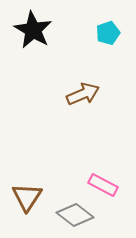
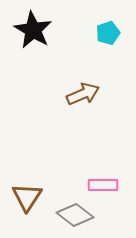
pink rectangle: rotated 28 degrees counterclockwise
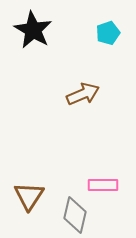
brown triangle: moved 2 px right, 1 px up
gray diamond: rotated 66 degrees clockwise
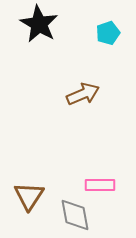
black star: moved 6 px right, 6 px up
pink rectangle: moved 3 px left
gray diamond: rotated 24 degrees counterclockwise
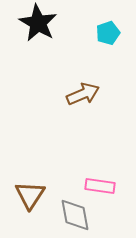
black star: moved 1 px left, 1 px up
pink rectangle: moved 1 px down; rotated 8 degrees clockwise
brown triangle: moved 1 px right, 1 px up
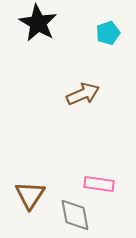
pink rectangle: moved 1 px left, 2 px up
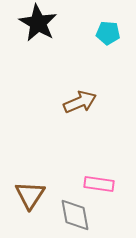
cyan pentagon: rotated 25 degrees clockwise
brown arrow: moved 3 px left, 8 px down
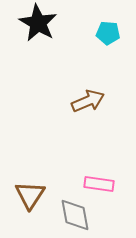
brown arrow: moved 8 px right, 1 px up
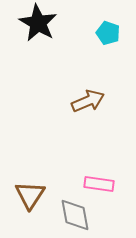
cyan pentagon: rotated 15 degrees clockwise
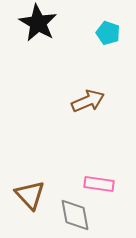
brown triangle: rotated 16 degrees counterclockwise
